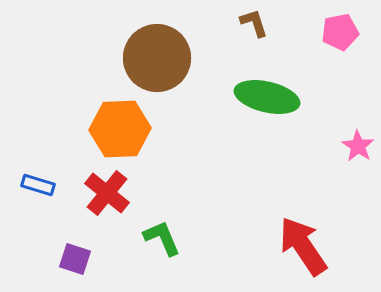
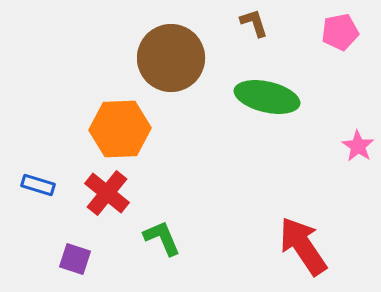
brown circle: moved 14 px right
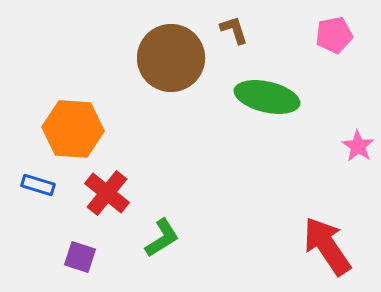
brown L-shape: moved 20 px left, 7 px down
pink pentagon: moved 6 px left, 3 px down
orange hexagon: moved 47 px left; rotated 6 degrees clockwise
green L-shape: rotated 81 degrees clockwise
red arrow: moved 24 px right
purple square: moved 5 px right, 2 px up
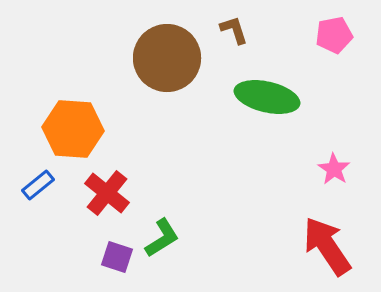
brown circle: moved 4 px left
pink star: moved 24 px left, 23 px down
blue rectangle: rotated 56 degrees counterclockwise
purple square: moved 37 px right
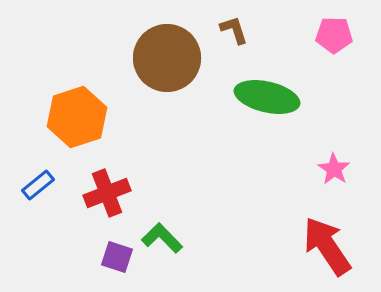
pink pentagon: rotated 12 degrees clockwise
orange hexagon: moved 4 px right, 12 px up; rotated 22 degrees counterclockwise
red cross: rotated 30 degrees clockwise
green L-shape: rotated 102 degrees counterclockwise
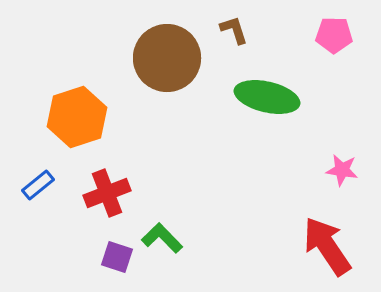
pink star: moved 8 px right, 1 px down; rotated 24 degrees counterclockwise
